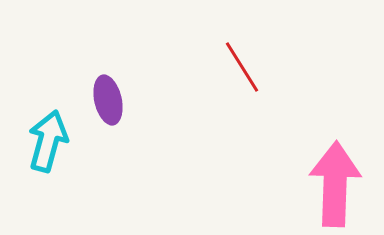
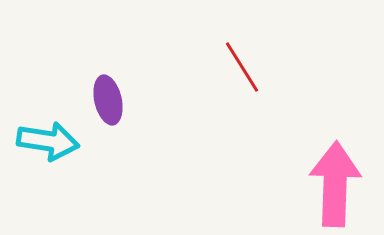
cyan arrow: rotated 84 degrees clockwise
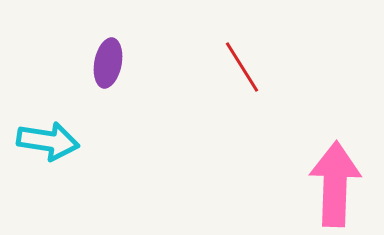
purple ellipse: moved 37 px up; rotated 24 degrees clockwise
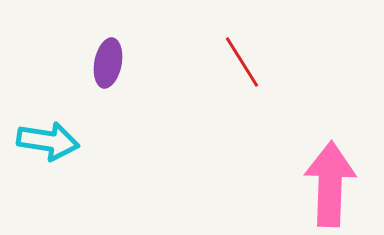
red line: moved 5 px up
pink arrow: moved 5 px left
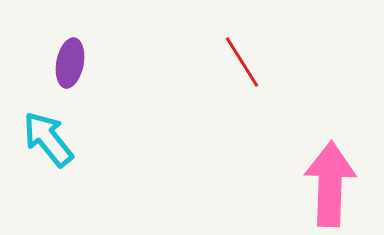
purple ellipse: moved 38 px left
cyan arrow: moved 2 px up; rotated 138 degrees counterclockwise
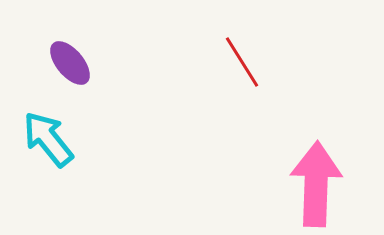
purple ellipse: rotated 51 degrees counterclockwise
pink arrow: moved 14 px left
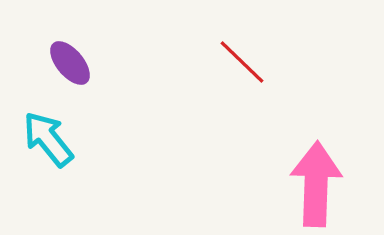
red line: rotated 14 degrees counterclockwise
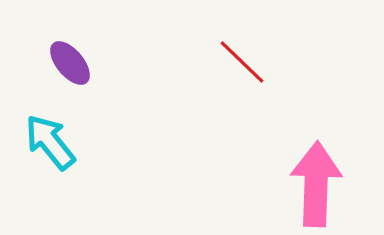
cyan arrow: moved 2 px right, 3 px down
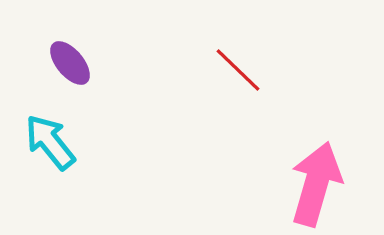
red line: moved 4 px left, 8 px down
pink arrow: rotated 14 degrees clockwise
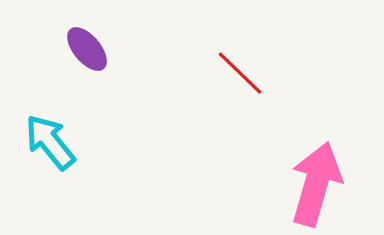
purple ellipse: moved 17 px right, 14 px up
red line: moved 2 px right, 3 px down
